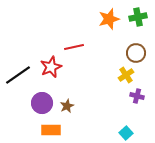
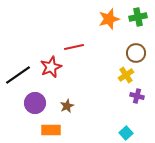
purple circle: moved 7 px left
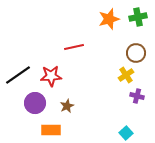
red star: moved 9 px down; rotated 20 degrees clockwise
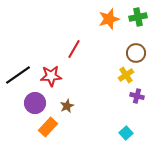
red line: moved 2 px down; rotated 48 degrees counterclockwise
orange rectangle: moved 3 px left, 3 px up; rotated 48 degrees counterclockwise
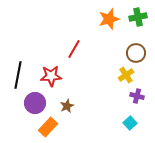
black line: rotated 44 degrees counterclockwise
cyan square: moved 4 px right, 10 px up
